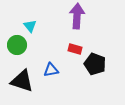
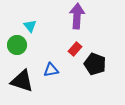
red rectangle: rotated 64 degrees counterclockwise
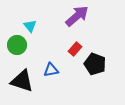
purple arrow: rotated 45 degrees clockwise
